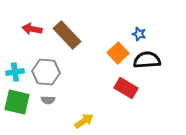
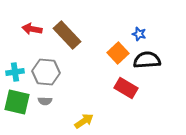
gray semicircle: moved 3 px left, 1 px down
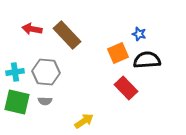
orange square: rotated 20 degrees clockwise
red rectangle: rotated 15 degrees clockwise
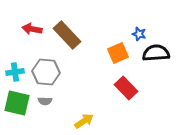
black semicircle: moved 9 px right, 7 px up
green square: moved 1 px down
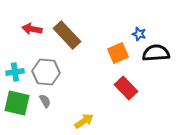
gray semicircle: rotated 120 degrees counterclockwise
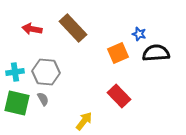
brown rectangle: moved 6 px right, 7 px up
red rectangle: moved 7 px left, 8 px down
gray semicircle: moved 2 px left, 2 px up
yellow arrow: rotated 18 degrees counterclockwise
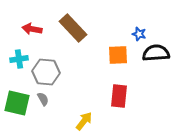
orange square: moved 2 px down; rotated 20 degrees clockwise
cyan cross: moved 4 px right, 13 px up
red rectangle: rotated 50 degrees clockwise
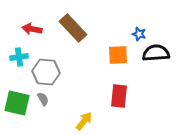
cyan cross: moved 2 px up
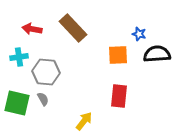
black semicircle: moved 1 px right, 1 px down
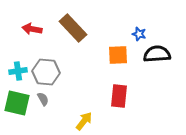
cyan cross: moved 1 px left, 14 px down
